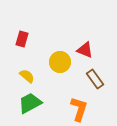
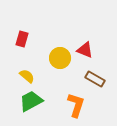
yellow circle: moved 4 px up
brown rectangle: rotated 24 degrees counterclockwise
green trapezoid: moved 1 px right, 2 px up
orange L-shape: moved 3 px left, 4 px up
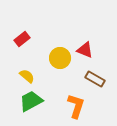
red rectangle: rotated 35 degrees clockwise
orange L-shape: moved 1 px down
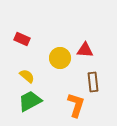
red rectangle: rotated 63 degrees clockwise
red triangle: rotated 18 degrees counterclockwise
brown rectangle: moved 2 px left, 3 px down; rotated 54 degrees clockwise
green trapezoid: moved 1 px left
orange L-shape: moved 1 px up
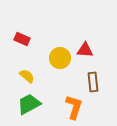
green trapezoid: moved 1 px left, 3 px down
orange L-shape: moved 2 px left, 2 px down
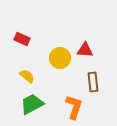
green trapezoid: moved 3 px right
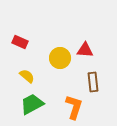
red rectangle: moved 2 px left, 3 px down
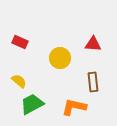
red triangle: moved 8 px right, 6 px up
yellow semicircle: moved 8 px left, 5 px down
orange L-shape: rotated 95 degrees counterclockwise
